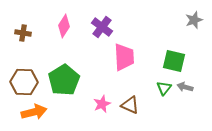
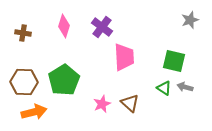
gray star: moved 4 px left
pink diamond: rotated 15 degrees counterclockwise
green triangle: rotated 35 degrees counterclockwise
brown triangle: moved 2 px up; rotated 18 degrees clockwise
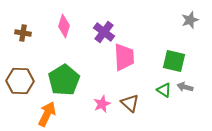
purple cross: moved 2 px right, 5 px down
brown hexagon: moved 4 px left, 1 px up
green triangle: moved 2 px down
orange arrow: moved 13 px right, 2 px down; rotated 50 degrees counterclockwise
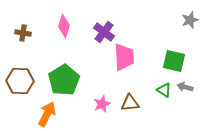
brown triangle: rotated 48 degrees counterclockwise
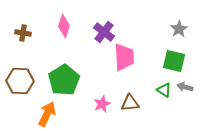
gray star: moved 11 px left, 9 px down; rotated 12 degrees counterclockwise
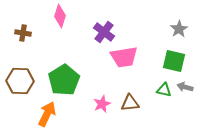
pink diamond: moved 4 px left, 10 px up
pink trapezoid: rotated 84 degrees clockwise
green triangle: rotated 21 degrees counterclockwise
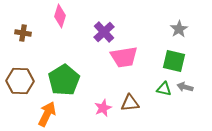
purple cross: rotated 10 degrees clockwise
green triangle: moved 1 px up
pink star: moved 1 px right, 4 px down
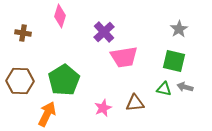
brown triangle: moved 5 px right
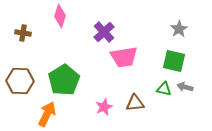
pink star: moved 1 px right, 1 px up
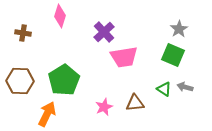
green square: moved 1 px left, 6 px up; rotated 10 degrees clockwise
green triangle: rotated 21 degrees clockwise
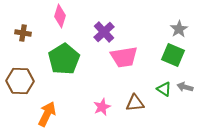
green pentagon: moved 21 px up
pink star: moved 2 px left
